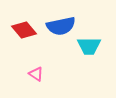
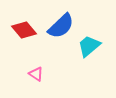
blue semicircle: rotated 32 degrees counterclockwise
cyan trapezoid: rotated 140 degrees clockwise
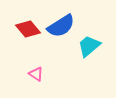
blue semicircle: rotated 12 degrees clockwise
red diamond: moved 4 px right, 1 px up
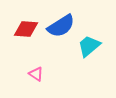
red diamond: moved 2 px left; rotated 45 degrees counterclockwise
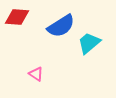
red diamond: moved 9 px left, 12 px up
cyan trapezoid: moved 3 px up
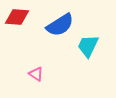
blue semicircle: moved 1 px left, 1 px up
cyan trapezoid: moved 1 px left, 3 px down; rotated 25 degrees counterclockwise
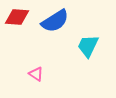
blue semicircle: moved 5 px left, 4 px up
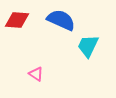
red diamond: moved 3 px down
blue semicircle: moved 6 px right, 1 px up; rotated 124 degrees counterclockwise
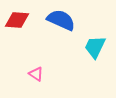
cyan trapezoid: moved 7 px right, 1 px down
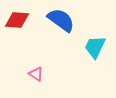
blue semicircle: rotated 12 degrees clockwise
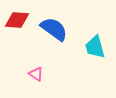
blue semicircle: moved 7 px left, 9 px down
cyan trapezoid: rotated 40 degrees counterclockwise
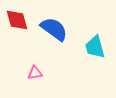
red diamond: rotated 70 degrees clockwise
pink triangle: moved 1 px left, 1 px up; rotated 42 degrees counterclockwise
